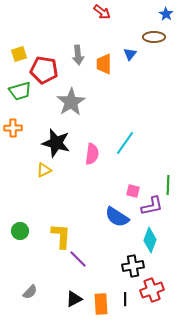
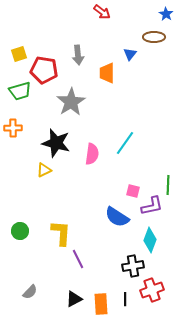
orange trapezoid: moved 3 px right, 9 px down
yellow L-shape: moved 3 px up
purple line: rotated 18 degrees clockwise
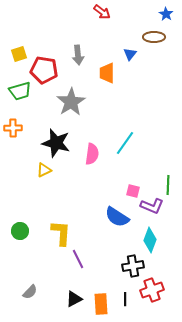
purple L-shape: rotated 35 degrees clockwise
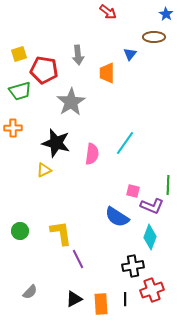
red arrow: moved 6 px right
yellow L-shape: rotated 12 degrees counterclockwise
cyan diamond: moved 3 px up
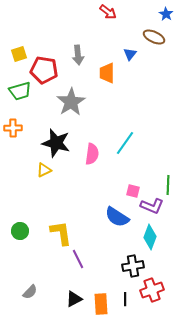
brown ellipse: rotated 25 degrees clockwise
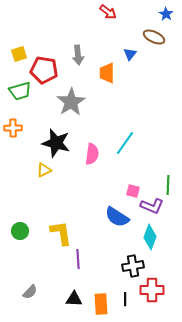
purple line: rotated 24 degrees clockwise
red cross: rotated 20 degrees clockwise
black triangle: rotated 30 degrees clockwise
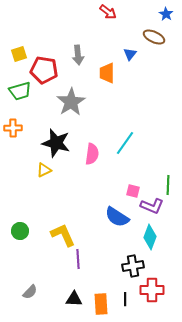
yellow L-shape: moved 2 px right, 2 px down; rotated 16 degrees counterclockwise
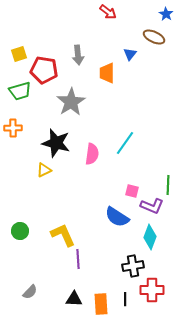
pink square: moved 1 px left
